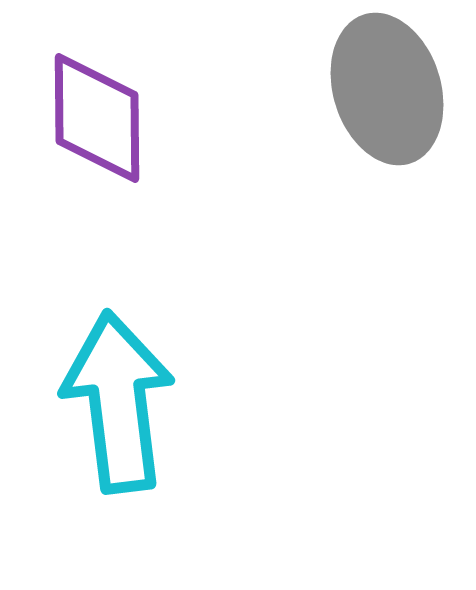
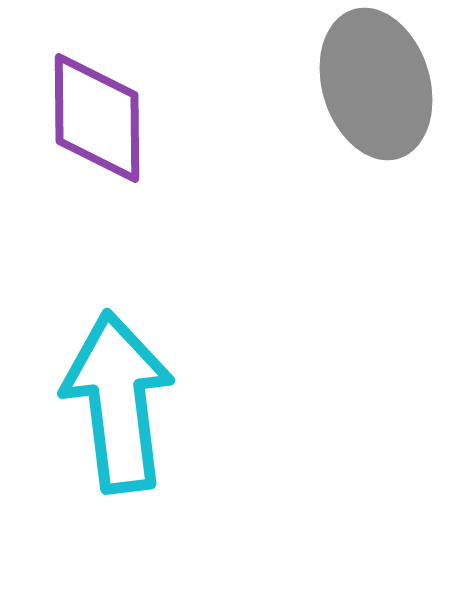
gray ellipse: moved 11 px left, 5 px up
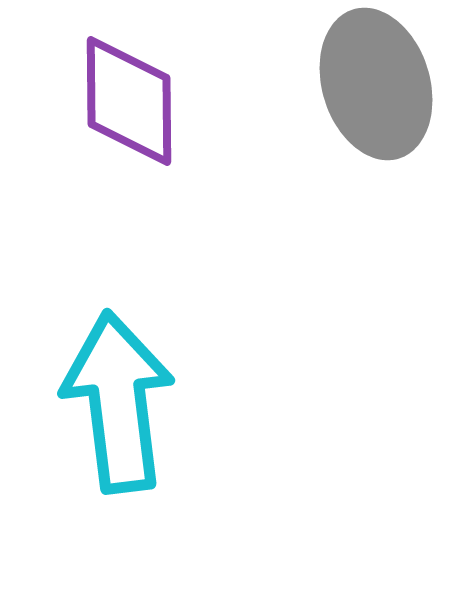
purple diamond: moved 32 px right, 17 px up
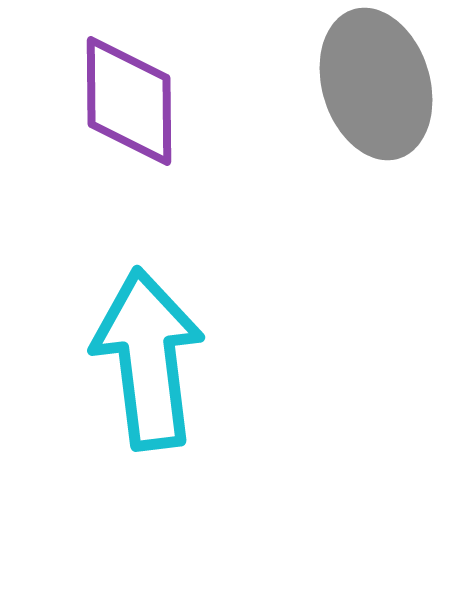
cyan arrow: moved 30 px right, 43 px up
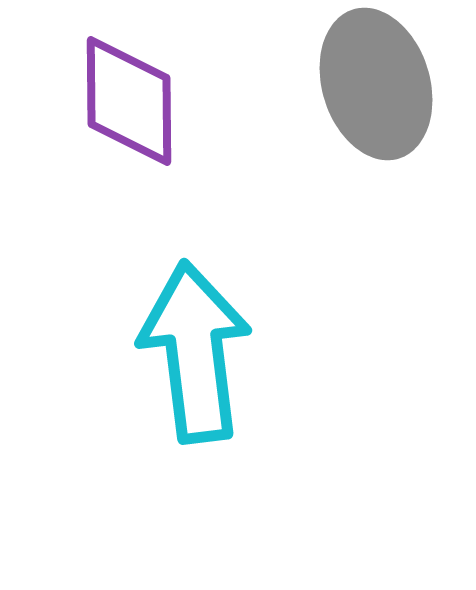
cyan arrow: moved 47 px right, 7 px up
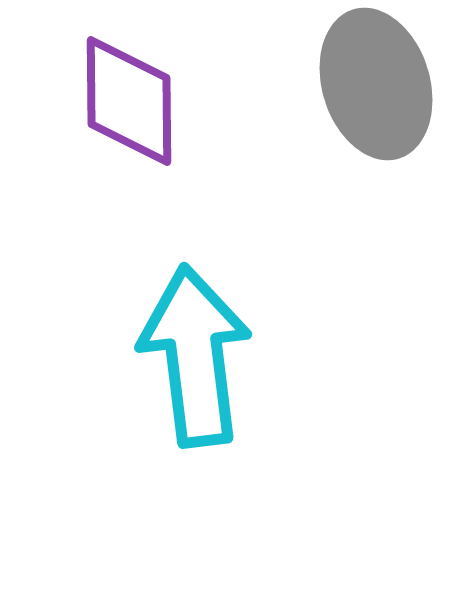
cyan arrow: moved 4 px down
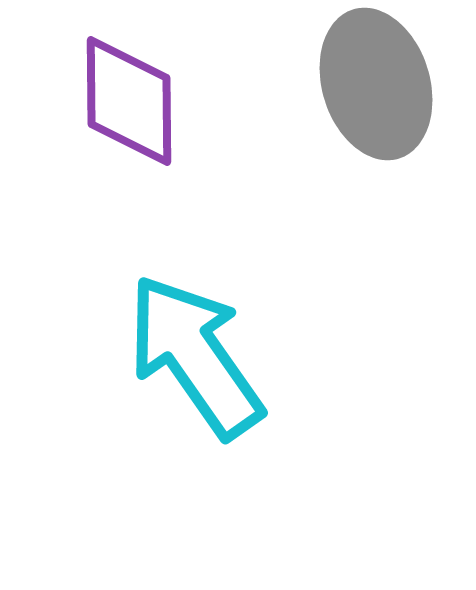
cyan arrow: rotated 28 degrees counterclockwise
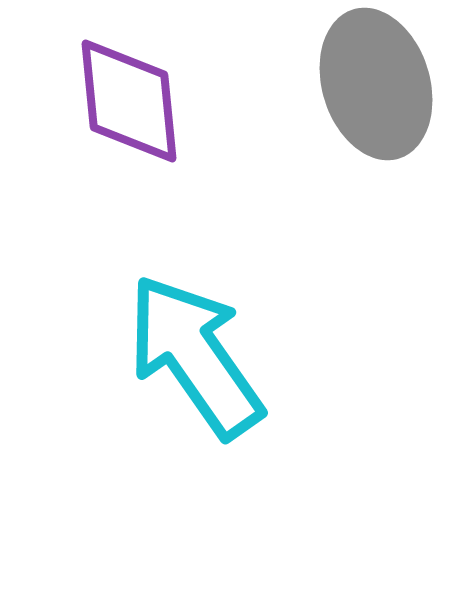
purple diamond: rotated 5 degrees counterclockwise
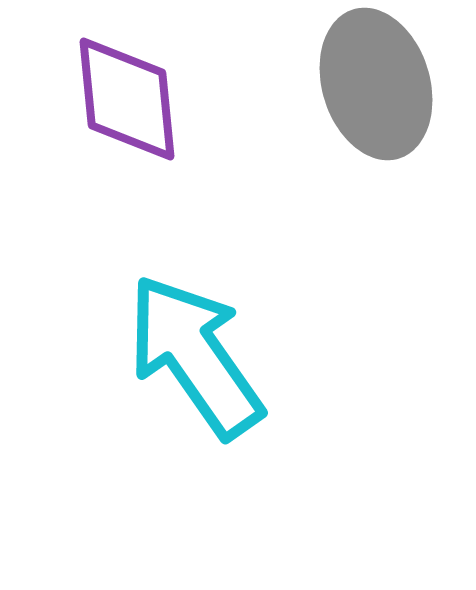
purple diamond: moved 2 px left, 2 px up
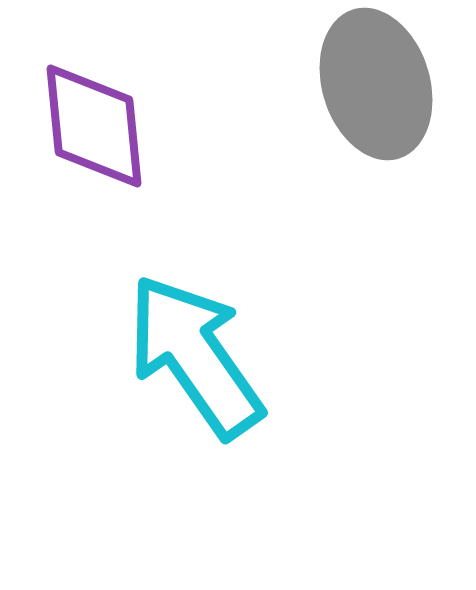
purple diamond: moved 33 px left, 27 px down
